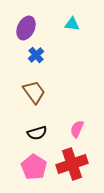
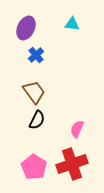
black semicircle: moved 13 px up; rotated 48 degrees counterclockwise
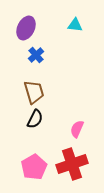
cyan triangle: moved 3 px right, 1 px down
brown trapezoid: rotated 20 degrees clockwise
black semicircle: moved 2 px left, 1 px up
pink pentagon: rotated 10 degrees clockwise
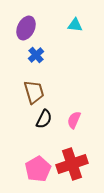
black semicircle: moved 9 px right
pink semicircle: moved 3 px left, 9 px up
pink pentagon: moved 4 px right, 2 px down
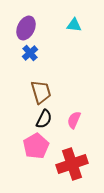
cyan triangle: moved 1 px left
blue cross: moved 6 px left, 2 px up
brown trapezoid: moved 7 px right
pink pentagon: moved 2 px left, 23 px up
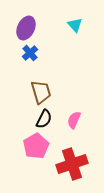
cyan triangle: moved 1 px right; rotated 42 degrees clockwise
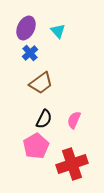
cyan triangle: moved 17 px left, 6 px down
brown trapezoid: moved 9 px up; rotated 70 degrees clockwise
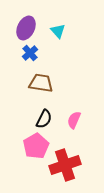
brown trapezoid: rotated 135 degrees counterclockwise
red cross: moved 7 px left, 1 px down
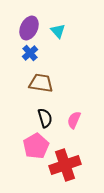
purple ellipse: moved 3 px right
black semicircle: moved 1 px right, 1 px up; rotated 42 degrees counterclockwise
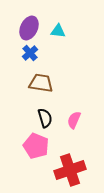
cyan triangle: rotated 42 degrees counterclockwise
pink pentagon: rotated 20 degrees counterclockwise
red cross: moved 5 px right, 5 px down
